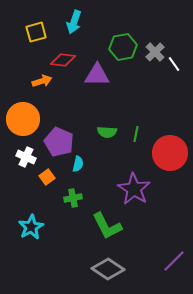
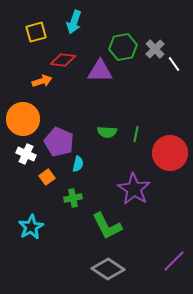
gray cross: moved 3 px up
purple triangle: moved 3 px right, 4 px up
white cross: moved 3 px up
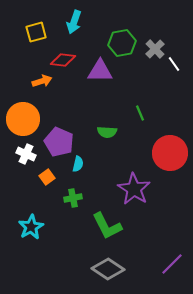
green hexagon: moved 1 px left, 4 px up
green line: moved 4 px right, 21 px up; rotated 35 degrees counterclockwise
purple line: moved 2 px left, 3 px down
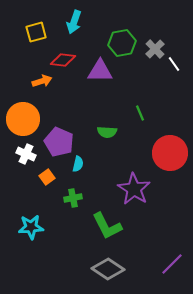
cyan star: rotated 25 degrees clockwise
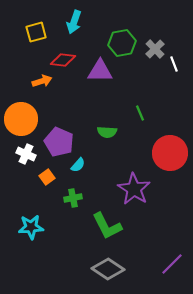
white line: rotated 14 degrees clockwise
orange circle: moved 2 px left
cyan semicircle: moved 1 px down; rotated 28 degrees clockwise
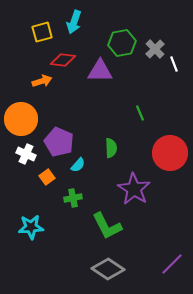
yellow square: moved 6 px right
green semicircle: moved 4 px right, 16 px down; rotated 96 degrees counterclockwise
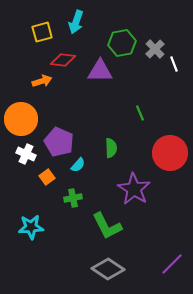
cyan arrow: moved 2 px right
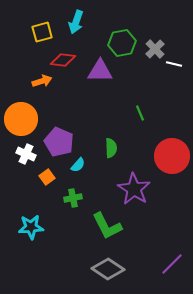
white line: rotated 56 degrees counterclockwise
red circle: moved 2 px right, 3 px down
